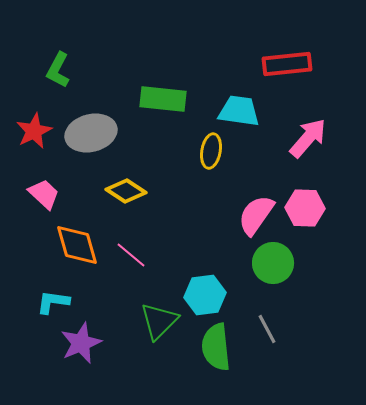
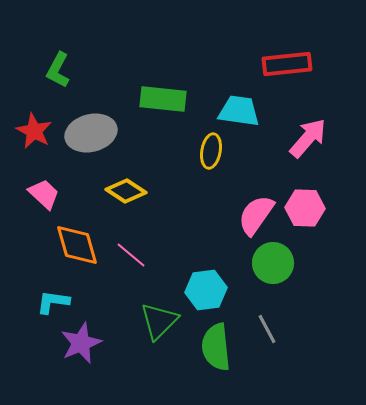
red star: rotated 18 degrees counterclockwise
cyan hexagon: moved 1 px right, 5 px up
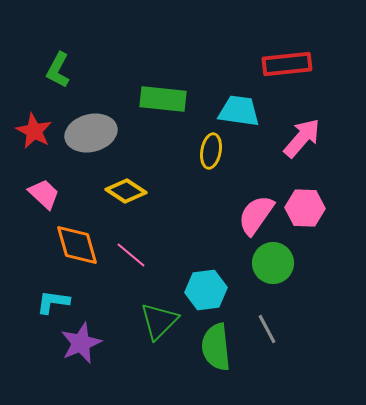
pink arrow: moved 6 px left
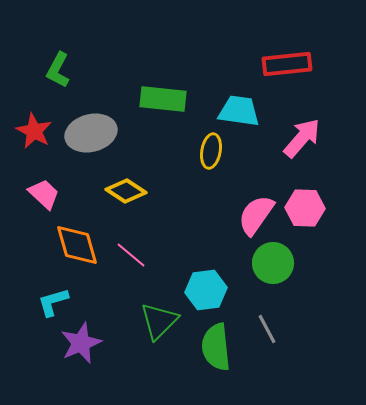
cyan L-shape: rotated 24 degrees counterclockwise
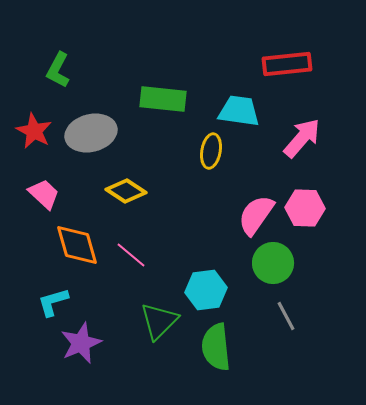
gray line: moved 19 px right, 13 px up
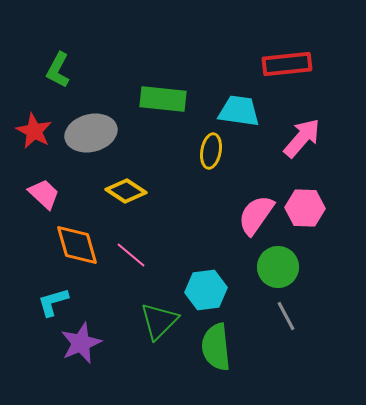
green circle: moved 5 px right, 4 px down
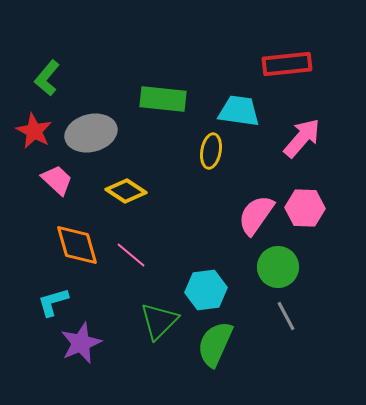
green L-shape: moved 11 px left, 8 px down; rotated 12 degrees clockwise
pink trapezoid: moved 13 px right, 14 px up
green semicircle: moved 1 px left, 3 px up; rotated 30 degrees clockwise
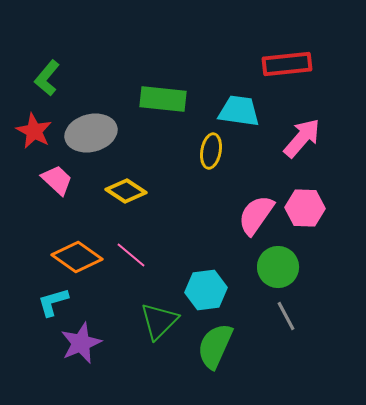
orange diamond: moved 12 px down; rotated 39 degrees counterclockwise
green semicircle: moved 2 px down
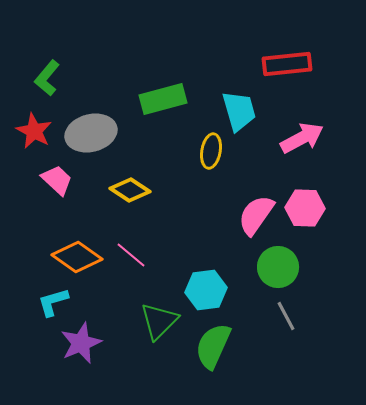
green rectangle: rotated 21 degrees counterclockwise
cyan trapezoid: rotated 66 degrees clockwise
pink arrow: rotated 21 degrees clockwise
yellow diamond: moved 4 px right, 1 px up
green semicircle: moved 2 px left
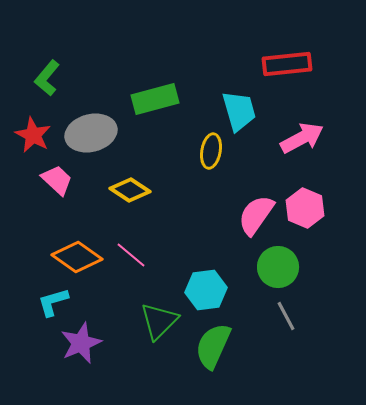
green rectangle: moved 8 px left
red star: moved 1 px left, 4 px down
pink hexagon: rotated 21 degrees clockwise
